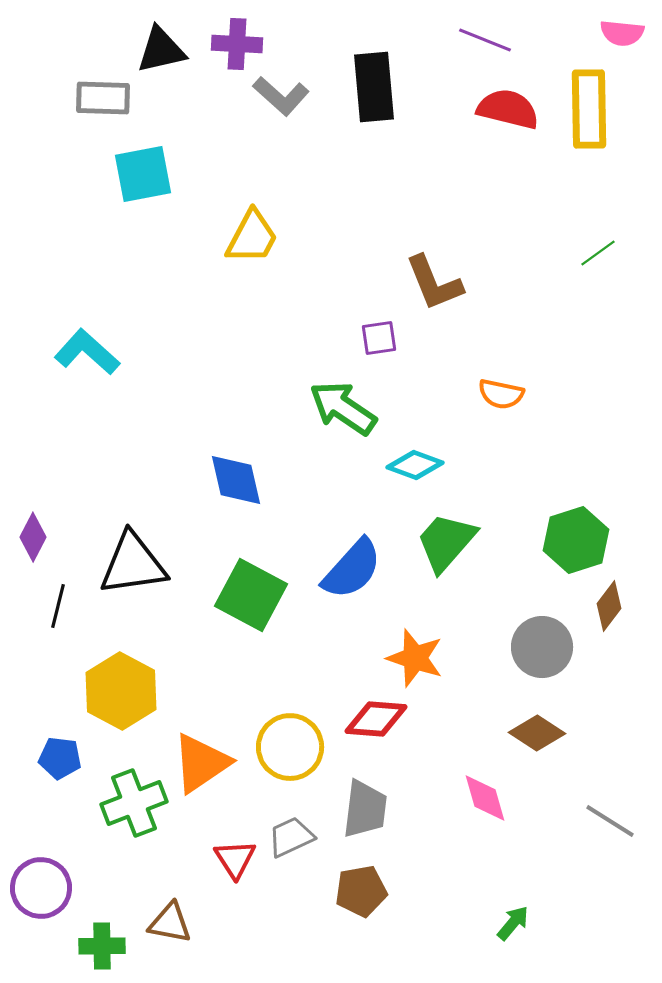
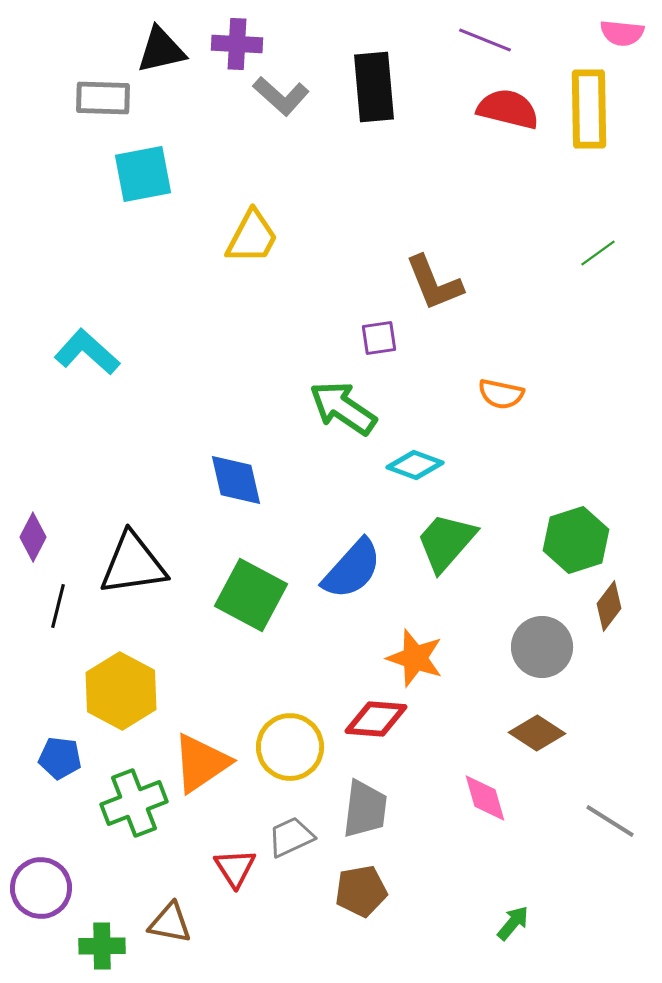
red triangle at (235, 859): moved 9 px down
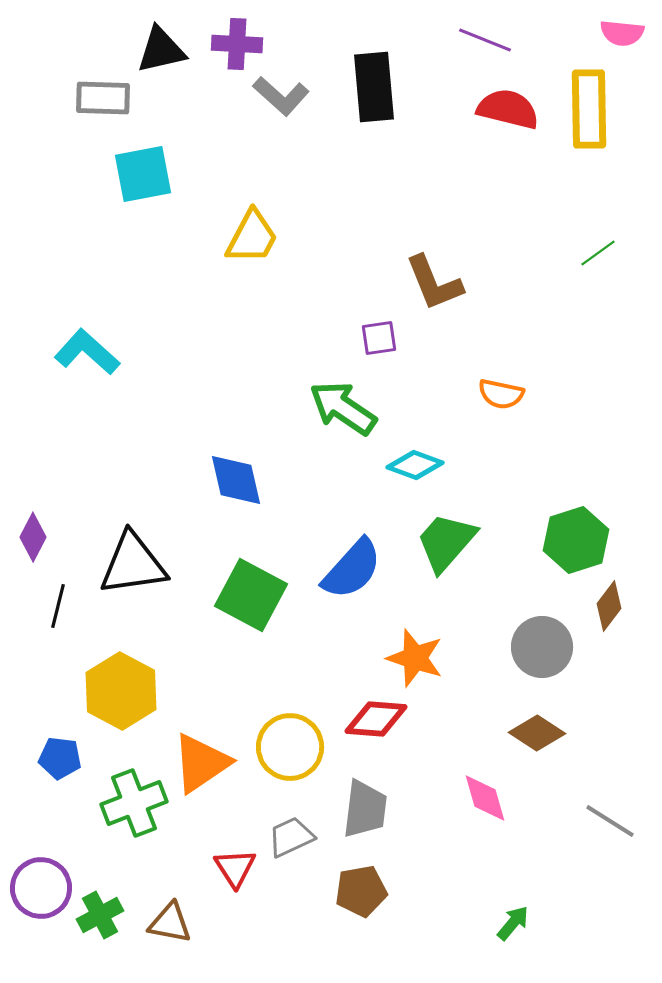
green cross at (102, 946): moved 2 px left, 31 px up; rotated 27 degrees counterclockwise
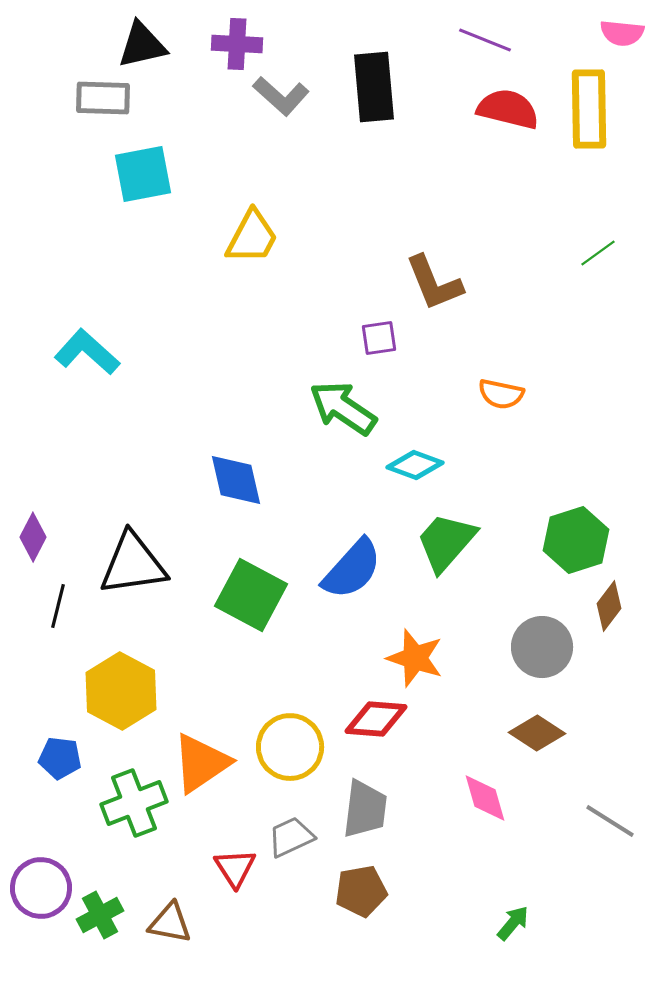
black triangle at (161, 50): moved 19 px left, 5 px up
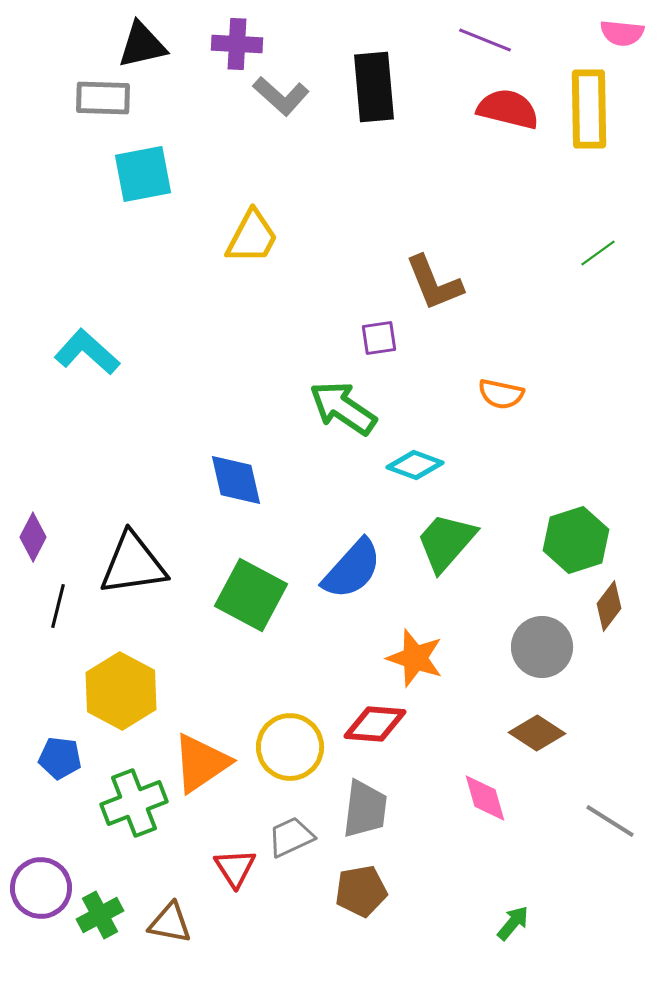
red diamond at (376, 719): moved 1 px left, 5 px down
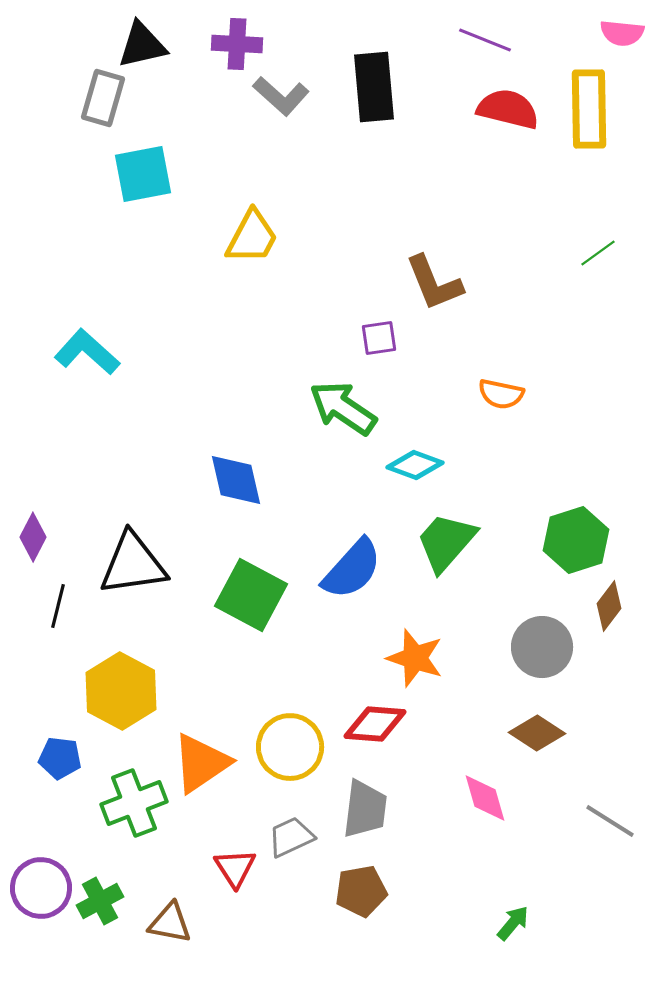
gray rectangle at (103, 98): rotated 76 degrees counterclockwise
green cross at (100, 915): moved 14 px up
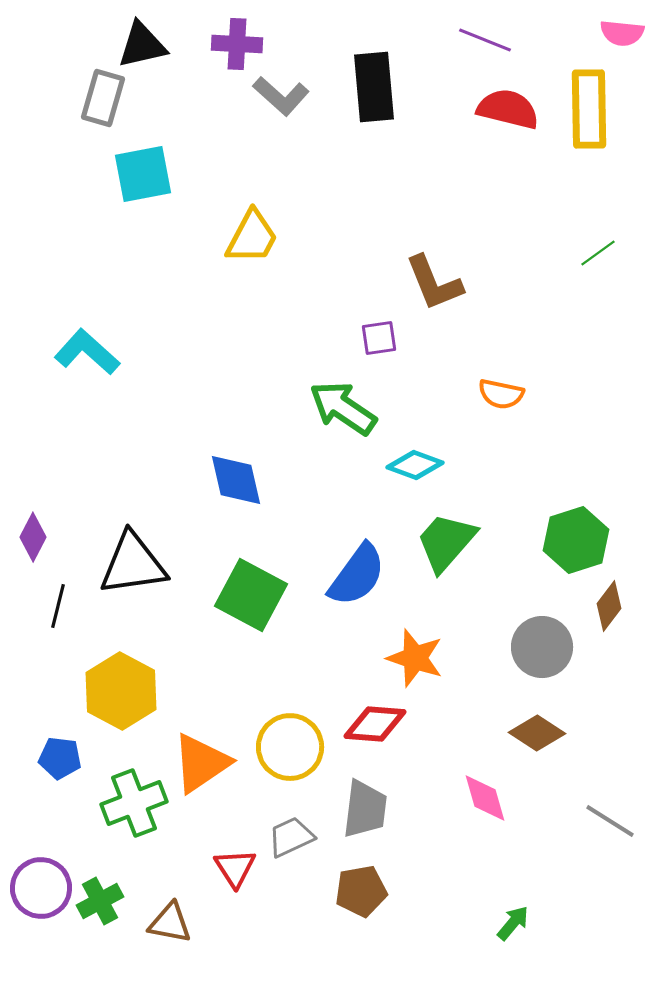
blue semicircle at (352, 569): moved 5 px right, 6 px down; rotated 6 degrees counterclockwise
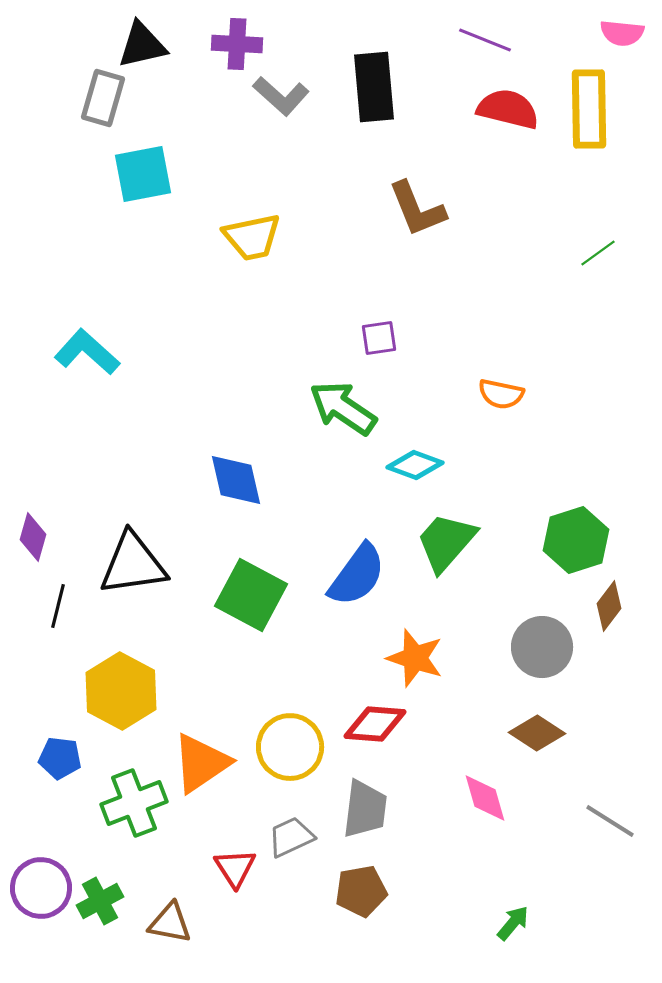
yellow trapezoid at (252, 237): rotated 50 degrees clockwise
brown L-shape at (434, 283): moved 17 px left, 74 px up
purple diamond at (33, 537): rotated 12 degrees counterclockwise
